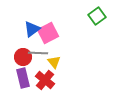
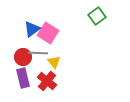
pink square: rotated 30 degrees counterclockwise
red cross: moved 2 px right, 1 px down
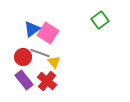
green square: moved 3 px right, 4 px down
gray line: moved 2 px right; rotated 18 degrees clockwise
purple rectangle: moved 1 px right, 2 px down; rotated 24 degrees counterclockwise
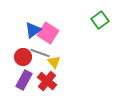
blue triangle: moved 1 px right, 1 px down
purple rectangle: rotated 66 degrees clockwise
